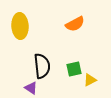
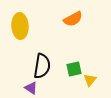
orange semicircle: moved 2 px left, 5 px up
black semicircle: rotated 15 degrees clockwise
yellow triangle: rotated 24 degrees counterclockwise
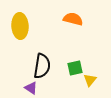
orange semicircle: rotated 138 degrees counterclockwise
green square: moved 1 px right, 1 px up
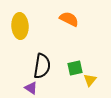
orange semicircle: moved 4 px left; rotated 12 degrees clockwise
